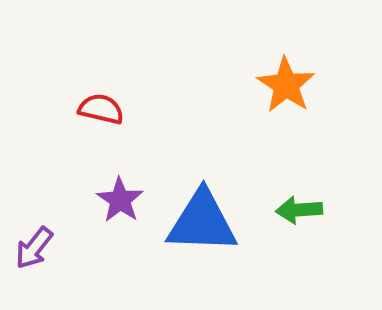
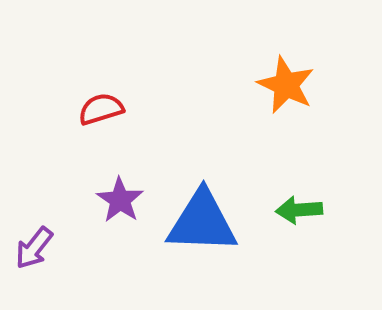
orange star: rotated 8 degrees counterclockwise
red semicircle: rotated 30 degrees counterclockwise
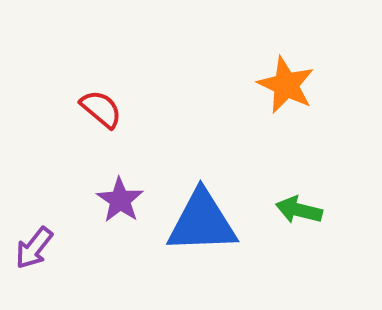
red semicircle: rotated 57 degrees clockwise
green arrow: rotated 18 degrees clockwise
blue triangle: rotated 4 degrees counterclockwise
